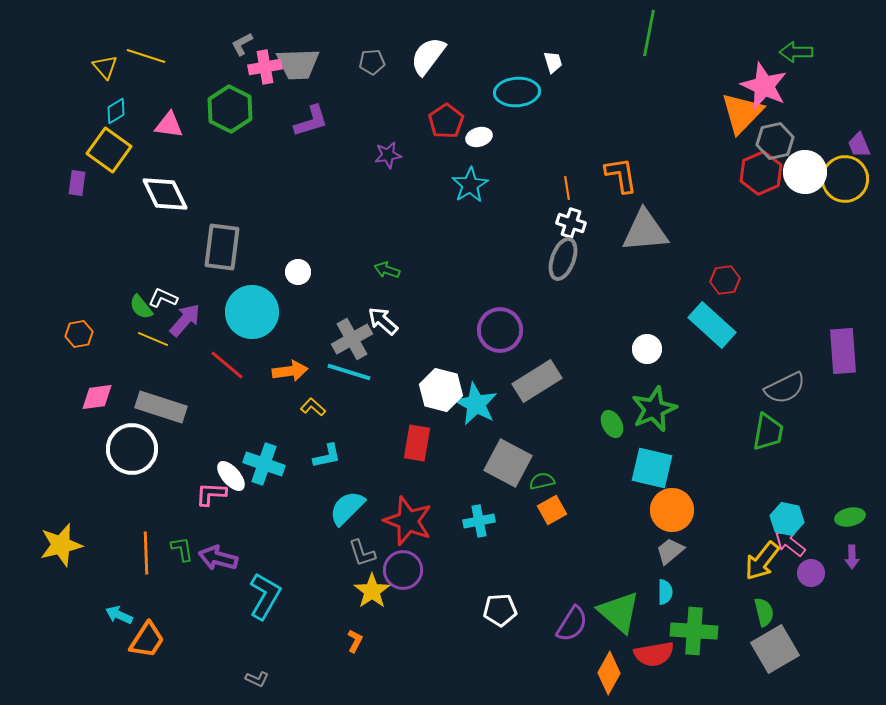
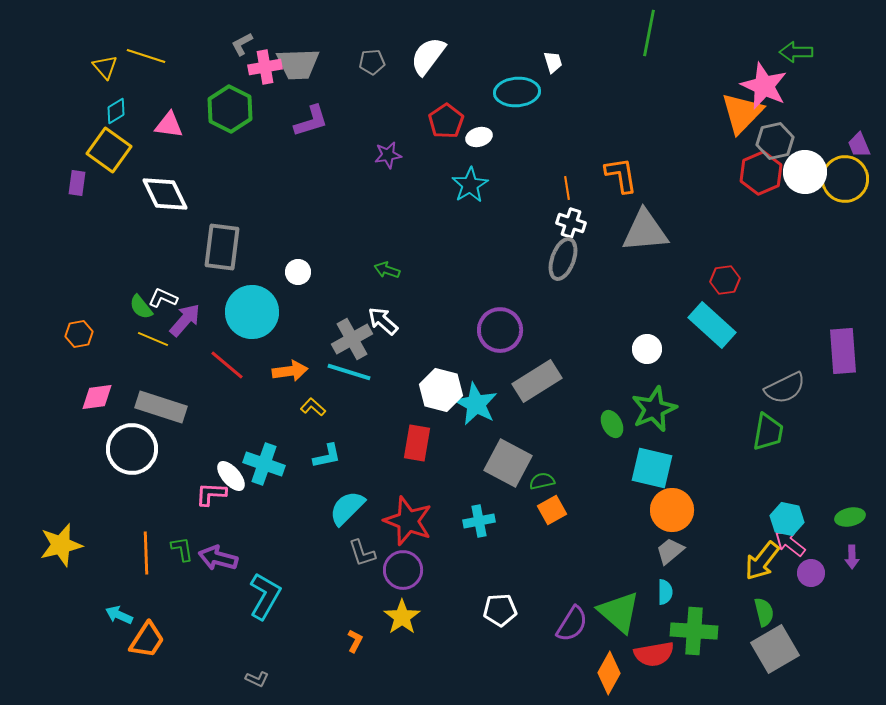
yellow star at (372, 591): moved 30 px right, 26 px down
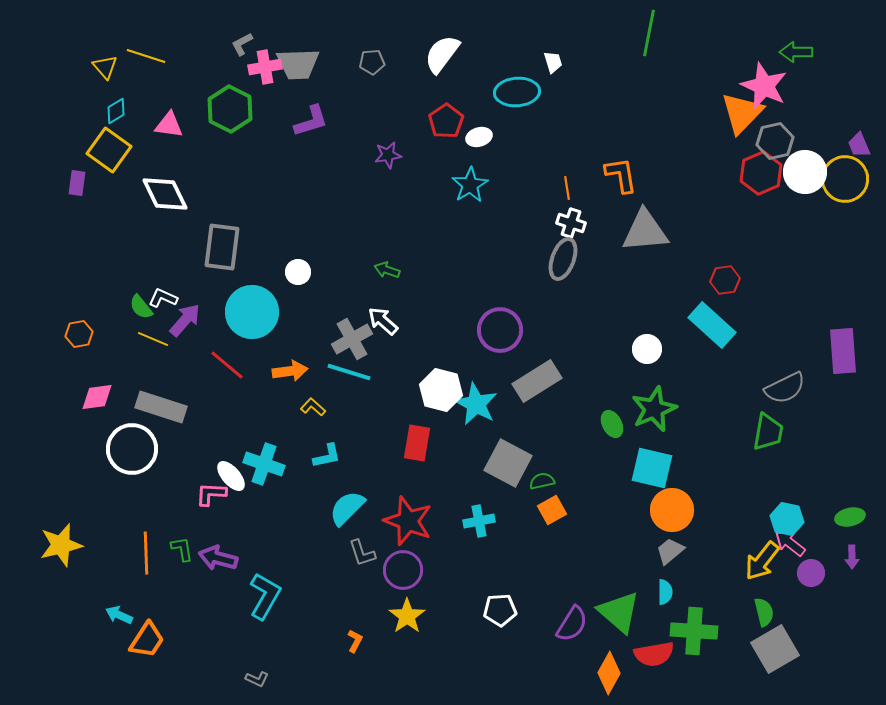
white semicircle at (428, 56): moved 14 px right, 2 px up
yellow star at (402, 617): moved 5 px right, 1 px up
